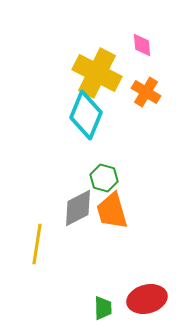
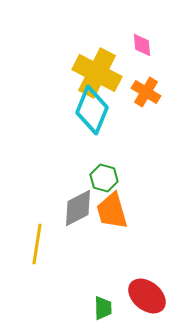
cyan diamond: moved 6 px right, 5 px up
red ellipse: moved 3 px up; rotated 54 degrees clockwise
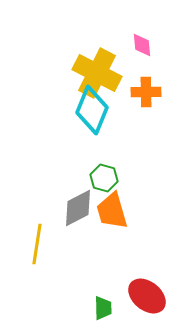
orange cross: rotated 32 degrees counterclockwise
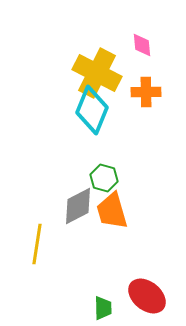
gray diamond: moved 2 px up
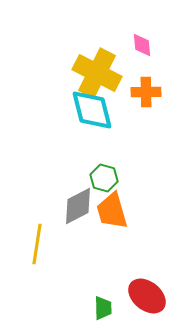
cyan diamond: rotated 36 degrees counterclockwise
